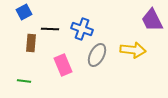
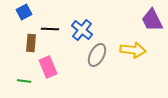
blue cross: moved 1 px down; rotated 20 degrees clockwise
pink rectangle: moved 15 px left, 2 px down
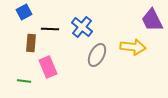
blue cross: moved 3 px up
yellow arrow: moved 3 px up
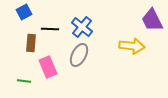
yellow arrow: moved 1 px left, 1 px up
gray ellipse: moved 18 px left
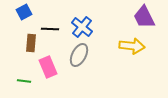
purple trapezoid: moved 8 px left, 3 px up
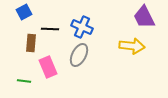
blue cross: rotated 15 degrees counterclockwise
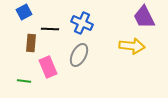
blue cross: moved 4 px up
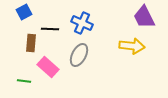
pink rectangle: rotated 25 degrees counterclockwise
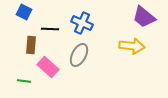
blue square: rotated 35 degrees counterclockwise
purple trapezoid: rotated 25 degrees counterclockwise
brown rectangle: moved 2 px down
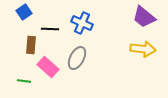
blue square: rotated 28 degrees clockwise
yellow arrow: moved 11 px right, 3 px down
gray ellipse: moved 2 px left, 3 px down
